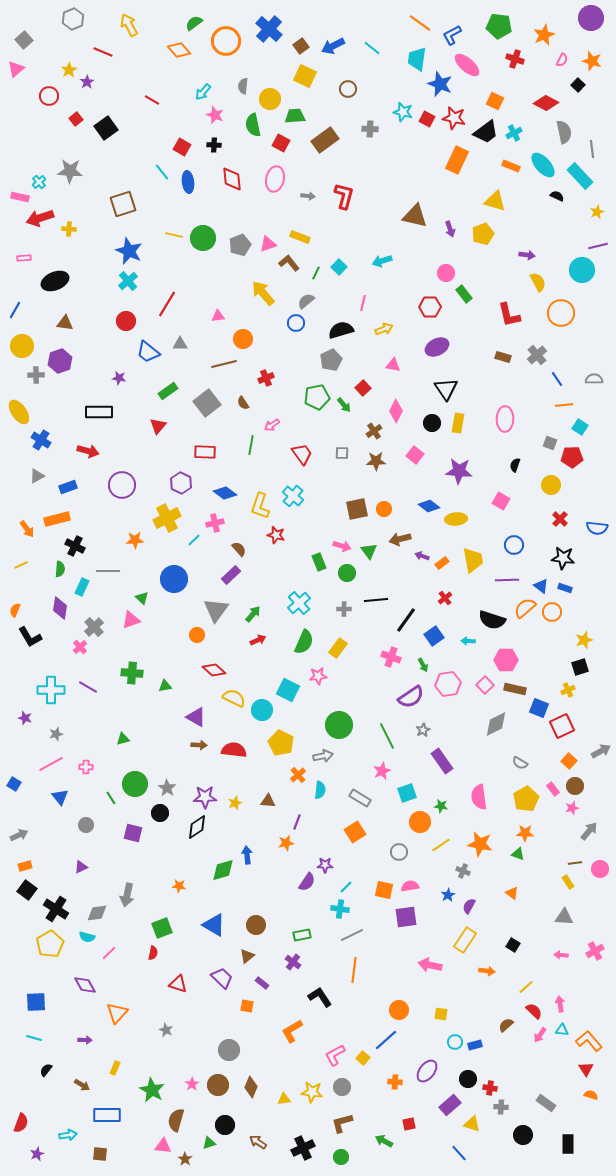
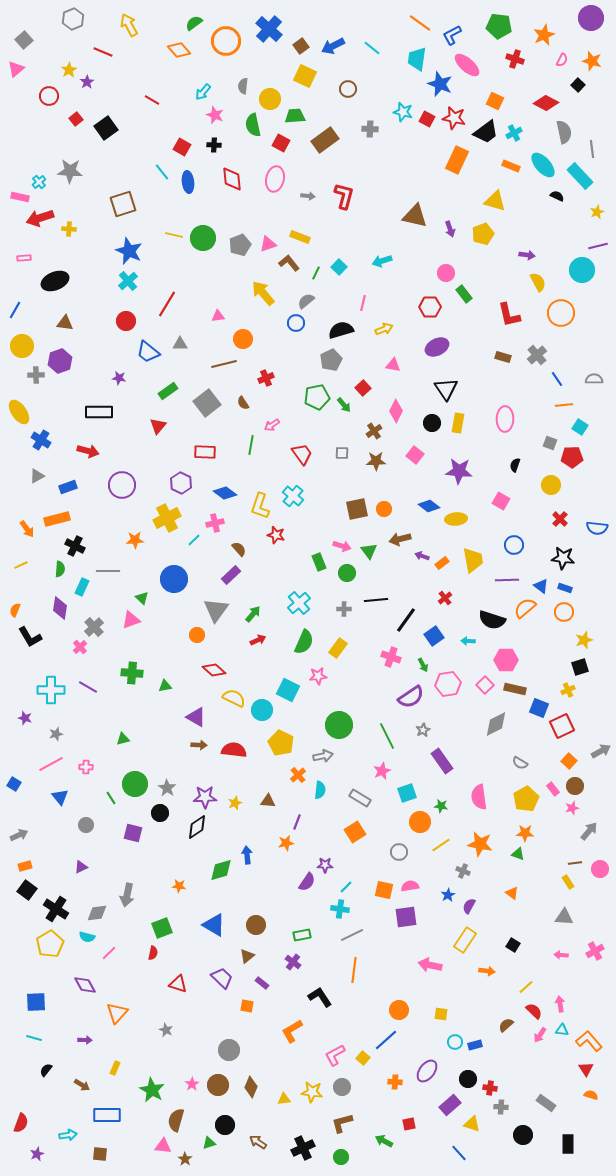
orange circle at (552, 612): moved 12 px right
green diamond at (223, 870): moved 2 px left
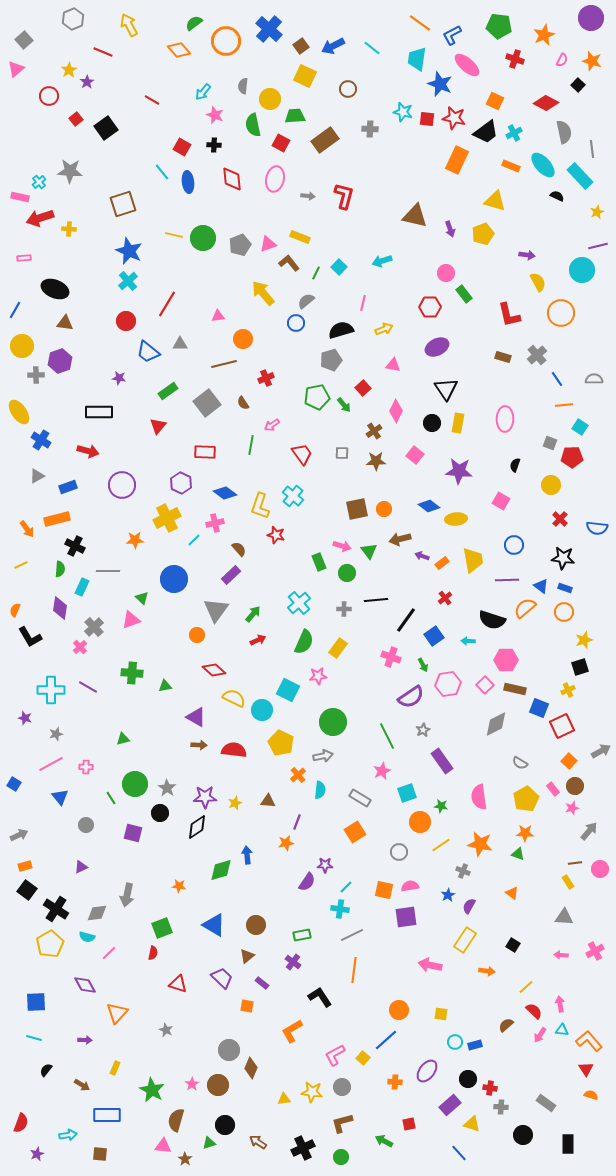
red square at (427, 119): rotated 21 degrees counterclockwise
black ellipse at (55, 281): moved 8 px down; rotated 44 degrees clockwise
gray pentagon at (331, 360): rotated 10 degrees clockwise
green circle at (339, 725): moved 6 px left, 3 px up
brown diamond at (251, 1087): moved 19 px up
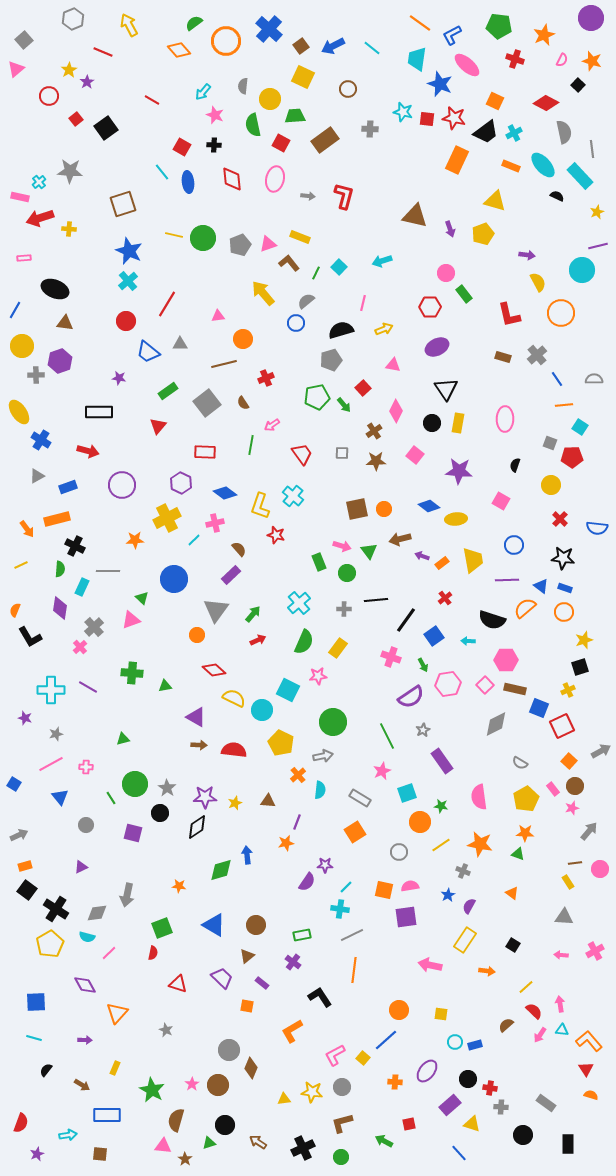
yellow square at (305, 76): moved 2 px left, 1 px down
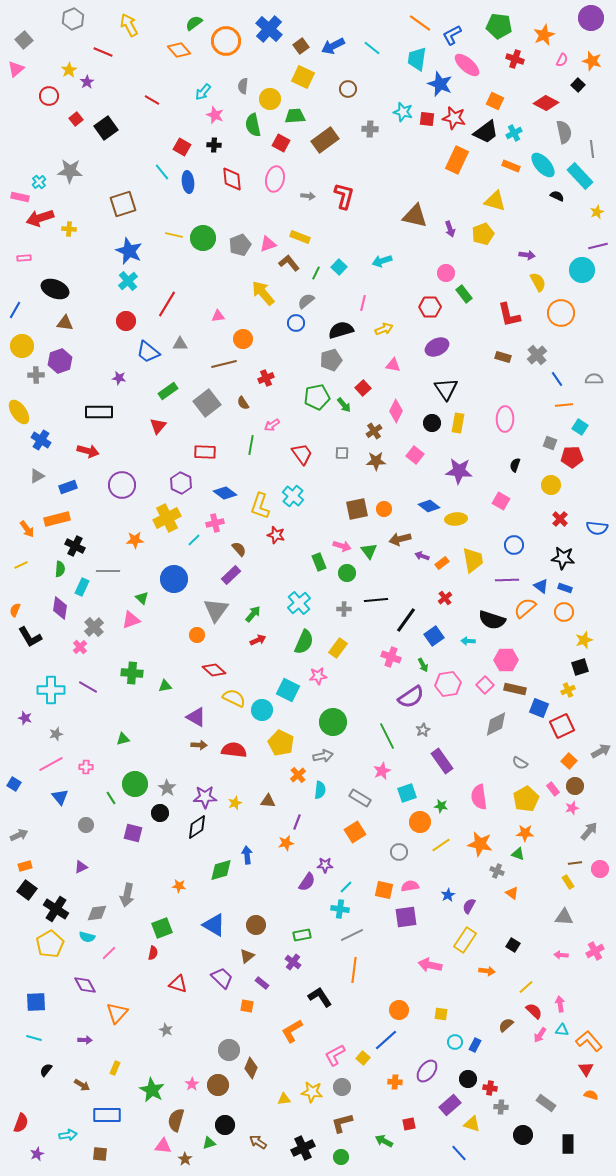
gray cross at (463, 871): moved 34 px right
blue rectangle at (475, 1045): rotated 48 degrees counterclockwise
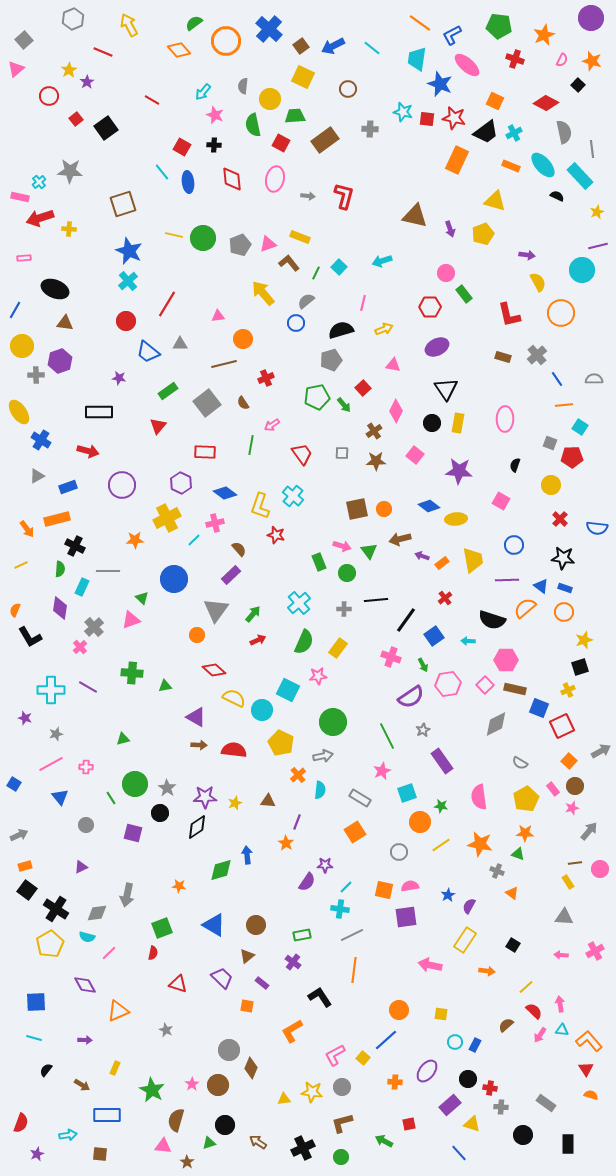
orange star at (286, 843): rotated 28 degrees counterclockwise
orange triangle at (117, 1013): moved 1 px right, 2 px up; rotated 25 degrees clockwise
brown star at (185, 1159): moved 2 px right, 3 px down
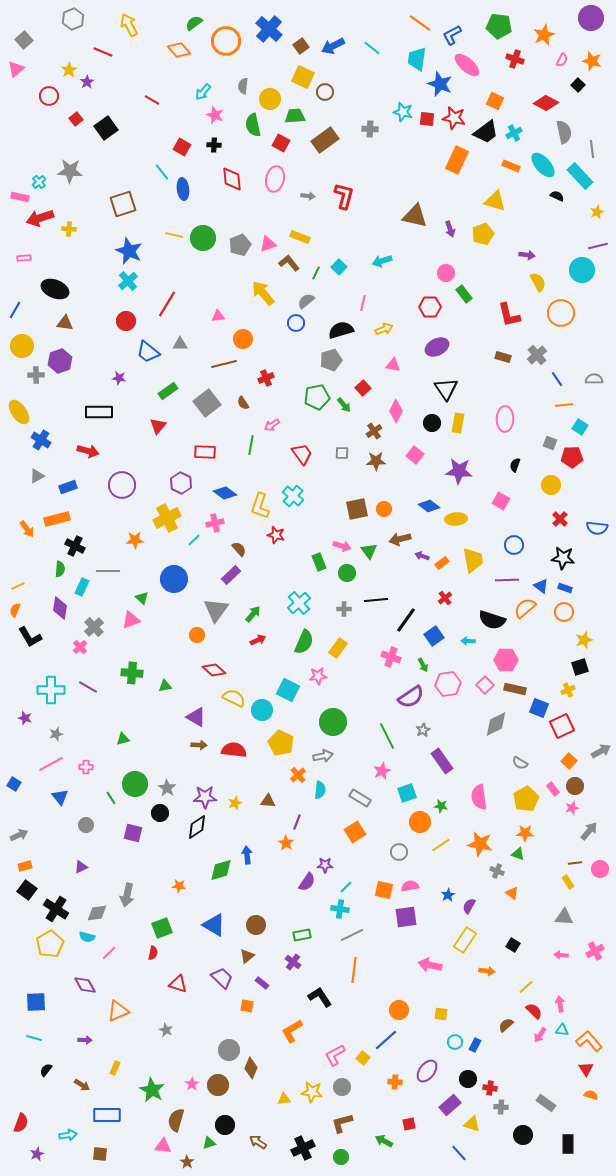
brown circle at (348, 89): moved 23 px left, 3 px down
blue ellipse at (188, 182): moved 5 px left, 7 px down
yellow line at (21, 565): moved 3 px left, 21 px down
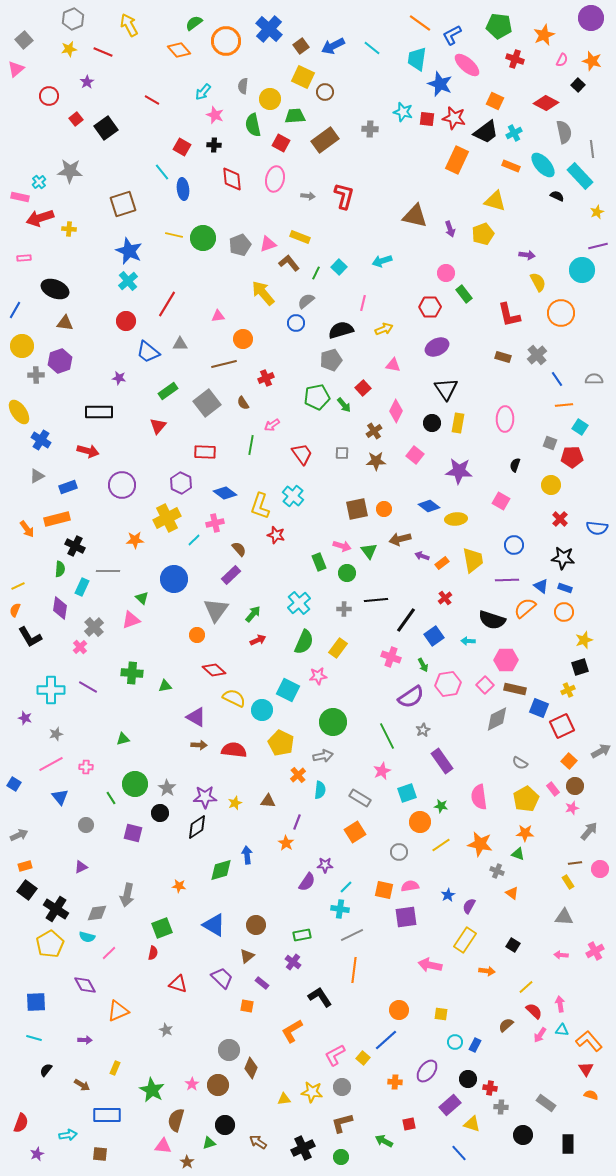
yellow star at (69, 70): moved 21 px up; rotated 21 degrees clockwise
gray diamond at (496, 724): moved 1 px right, 5 px up
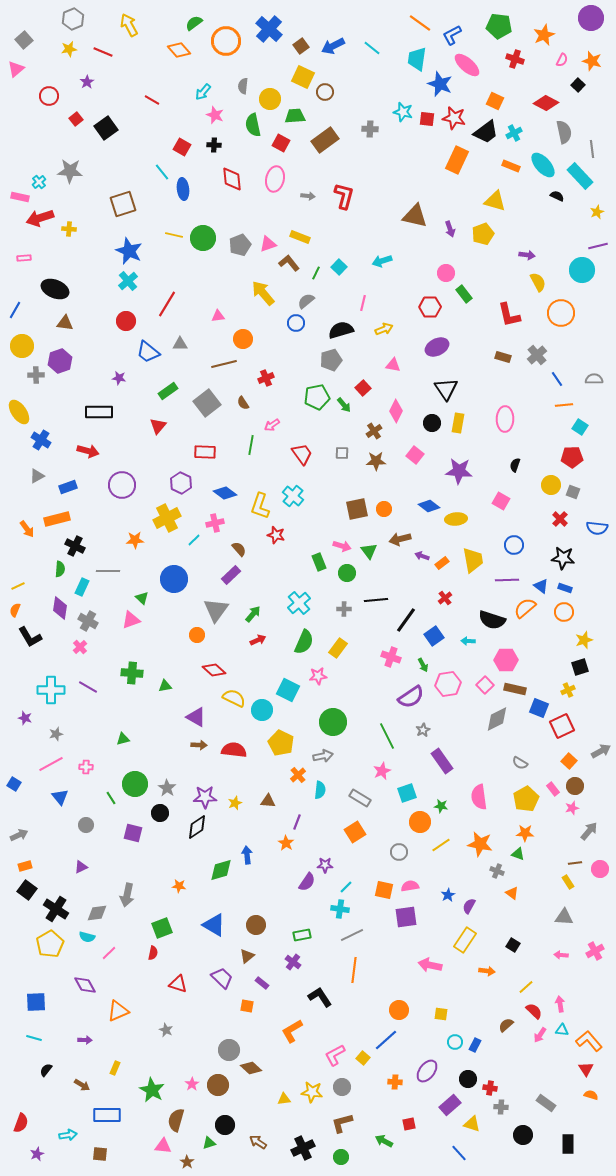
gray square at (550, 443): moved 23 px right, 49 px down
gray cross at (94, 627): moved 6 px left, 6 px up; rotated 18 degrees counterclockwise
brown diamond at (251, 1068): rotated 70 degrees counterclockwise
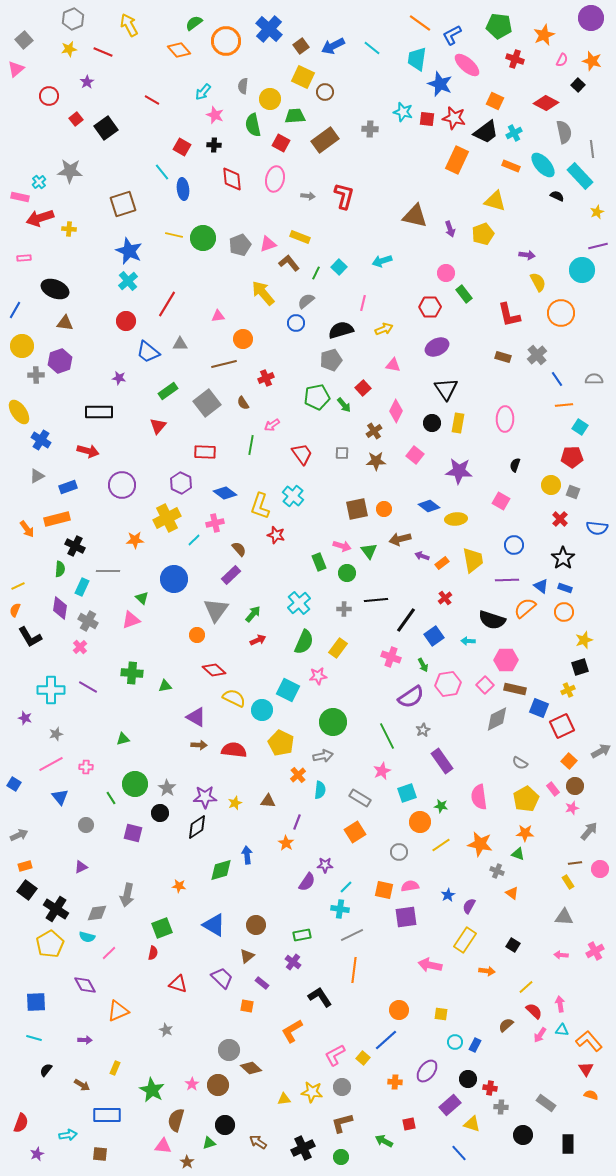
black star at (563, 558): rotated 30 degrees clockwise
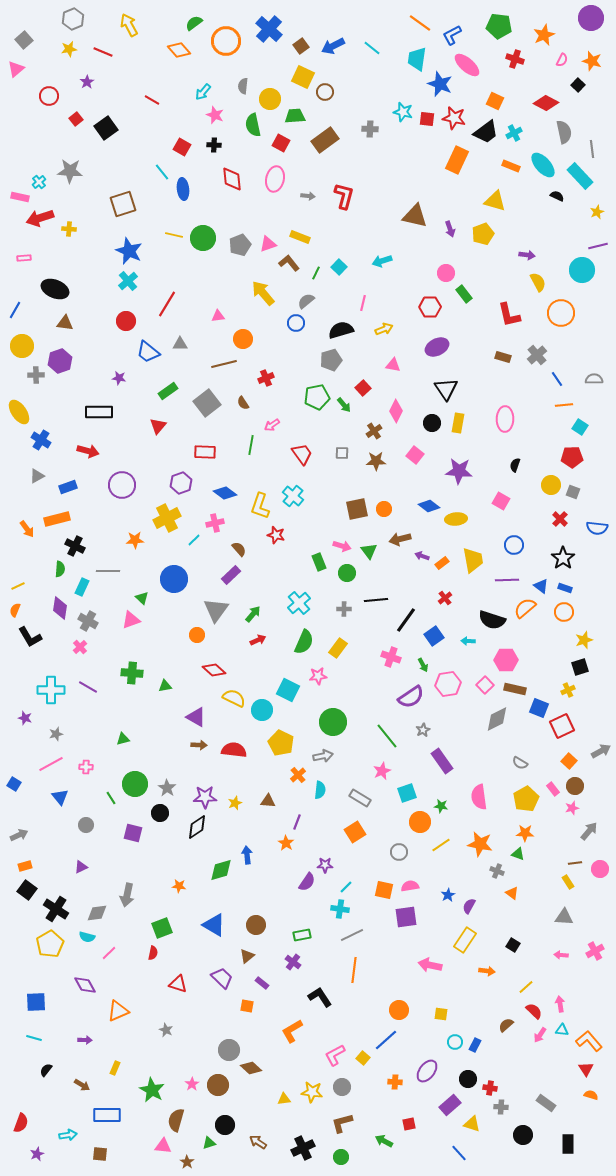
purple hexagon at (181, 483): rotated 15 degrees clockwise
green line at (387, 736): rotated 12 degrees counterclockwise
